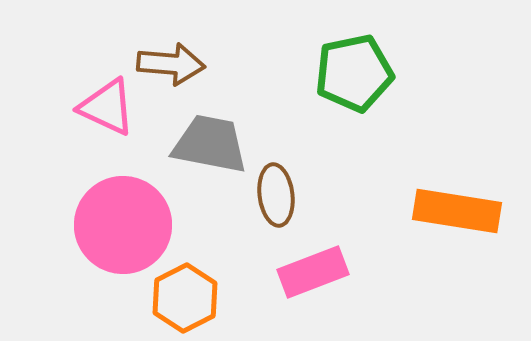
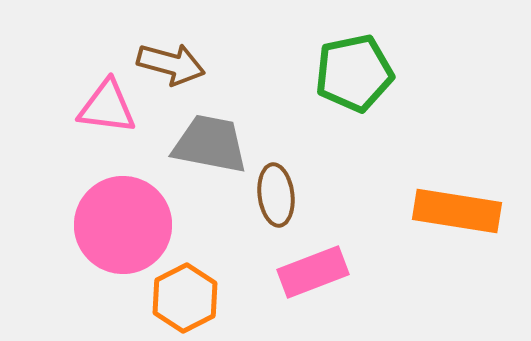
brown arrow: rotated 10 degrees clockwise
pink triangle: rotated 18 degrees counterclockwise
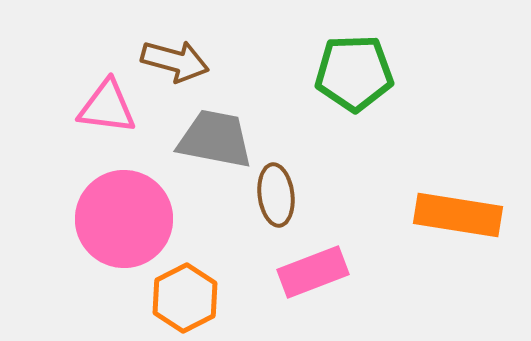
brown arrow: moved 4 px right, 3 px up
green pentagon: rotated 10 degrees clockwise
gray trapezoid: moved 5 px right, 5 px up
orange rectangle: moved 1 px right, 4 px down
pink circle: moved 1 px right, 6 px up
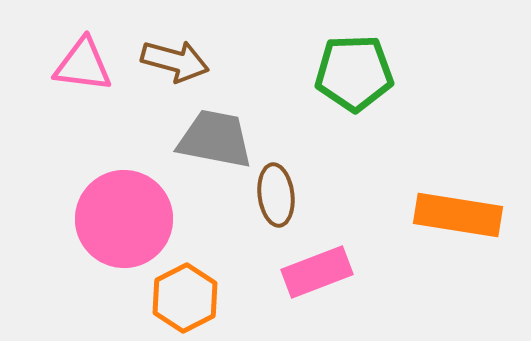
pink triangle: moved 24 px left, 42 px up
pink rectangle: moved 4 px right
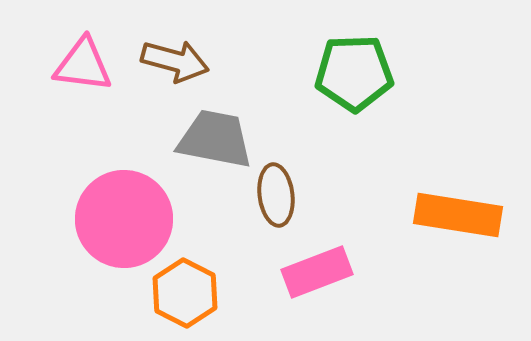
orange hexagon: moved 5 px up; rotated 6 degrees counterclockwise
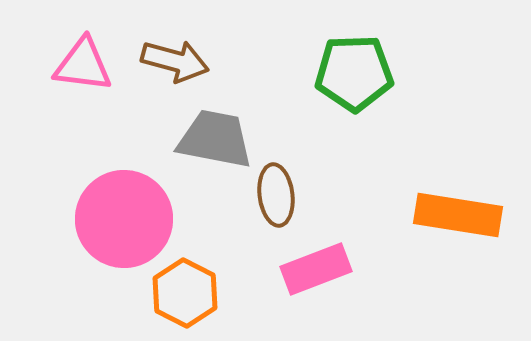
pink rectangle: moved 1 px left, 3 px up
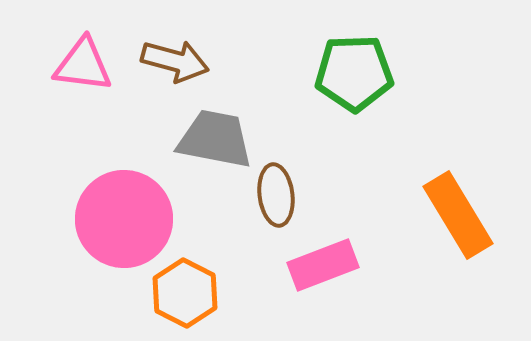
orange rectangle: rotated 50 degrees clockwise
pink rectangle: moved 7 px right, 4 px up
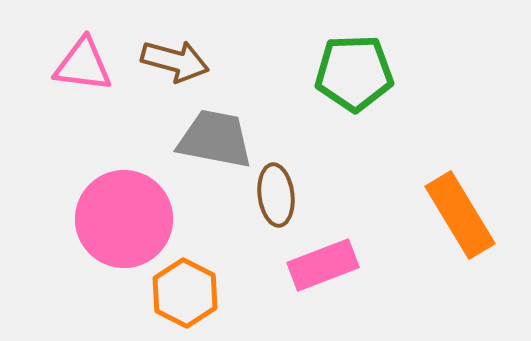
orange rectangle: moved 2 px right
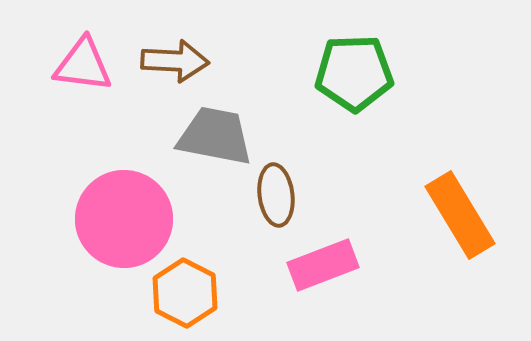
brown arrow: rotated 12 degrees counterclockwise
gray trapezoid: moved 3 px up
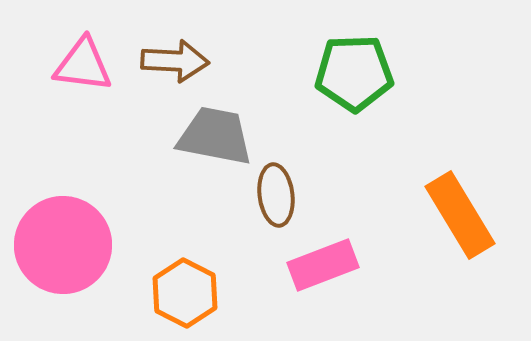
pink circle: moved 61 px left, 26 px down
